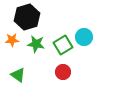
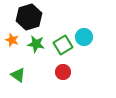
black hexagon: moved 2 px right
orange star: rotated 24 degrees clockwise
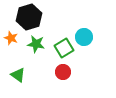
orange star: moved 1 px left, 2 px up
green square: moved 1 px right, 3 px down
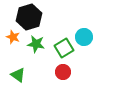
orange star: moved 2 px right, 1 px up
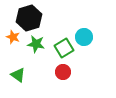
black hexagon: moved 1 px down
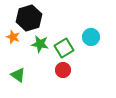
cyan circle: moved 7 px right
green star: moved 4 px right
red circle: moved 2 px up
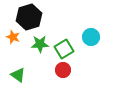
black hexagon: moved 1 px up
green star: rotated 12 degrees counterclockwise
green square: moved 1 px down
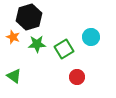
green star: moved 3 px left
red circle: moved 14 px right, 7 px down
green triangle: moved 4 px left, 1 px down
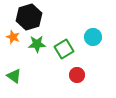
cyan circle: moved 2 px right
red circle: moved 2 px up
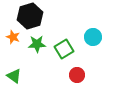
black hexagon: moved 1 px right, 1 px up
